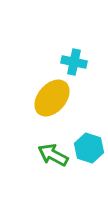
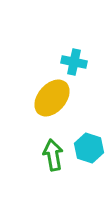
green arrow: rotated 52 degrees clockwise
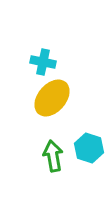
cyan cross: moved 31 px left
green arrow: moved 1 px down
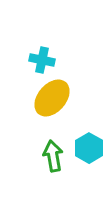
cyan cross: moved 1 px left, 2 px up
cyan hexagon: rotated 12 degrees clockwise
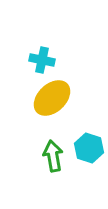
yellow ellipse: rotated 6 degrees clockwise
cyan hexagon: rotated 12 degrees counterclockwise
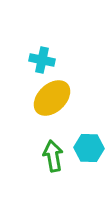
cyan hexagon: rotated 16 degrees counterclockwise
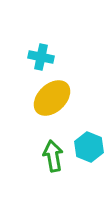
cyan cross: moved 1 px left, 3 px up
cyan hexagon: moved 1 px up; rotated 20 degrees clockwise
